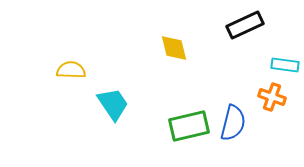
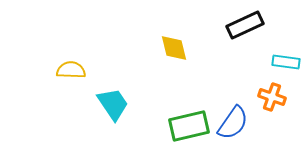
cyan rectangle: moved 1 px right, 3 px up
blue semicircle: rotated 21 degrees clockwise
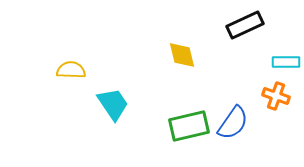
yellow diamond: moved 8 px right, 7 px down
cyan rectangle: rotated 8 degrees counterclockwise
orange cross: moved 4 px right, 1 px up
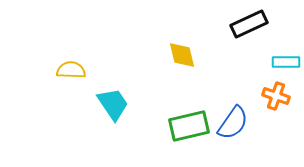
black rectangle: moved 4 px right, 1 px up
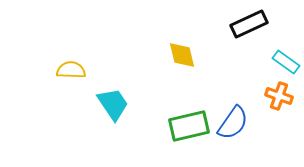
cyan rectangle: rotated 36 degrees clockwise
orange cross: moved 3 px right
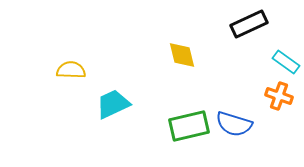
cyan trapezoid: rotated 81 degrees counterclockwise
blue semicircle: moved 1 px right, 1 px down; rotated 72 degrees clockwise
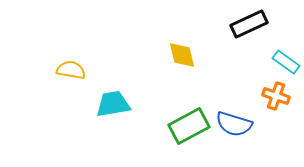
yellow semicircle: rotated 8 degrees clockwise
orange cross: moved 3 px left
cyan trapezoid: rotated 15 degrees clockwise
green rectangle: rotated 15 degrees counterclockwise
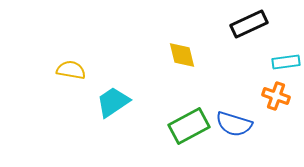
cyan rectangle: rotated 44 degrees counterclockwise
cyan trapezoid: moved 2 px up; rotated 24 degrees counterclockwise
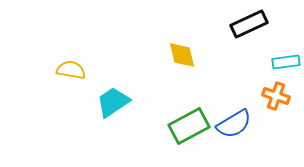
blue semicircle: rotated 48 degrees counterclockwise
